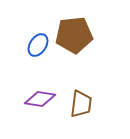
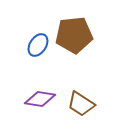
brown trapezoid: rotated 116 degrees clockwise
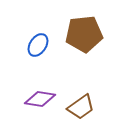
brown pentagon: moved 10 px right, 1 px up
brown trapezoid: moved 3 px down; rotated 68 degrees counterclockwise
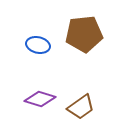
blue ellipse: rotated 70 degrees clockwise
purple diamond: rotated 8 degrees clockwise
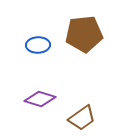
blue ellipse: rotated 15 degrees counterclockwise
brown trapezoid: moved 1 px right, 11 px down
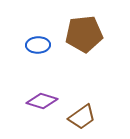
purple diamond: moved 2 px right, 2 px down
brown trapezoid: moved 1 px up
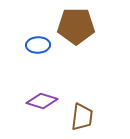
brown pentagon: moved 8 px left, 8 px up; rotated 6 degrees clockwise
brown trapezoid: rotated 48 degrees counterclockwise
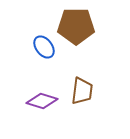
blue ellipse: moved 6 px right, 2 px down; rotated 55 degrees clockwise
brown trapezoid: moved 26 px up
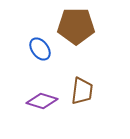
blue ellipse: moved 4 px left, 2 px down
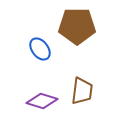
brown pentagon: moved 1 px right
